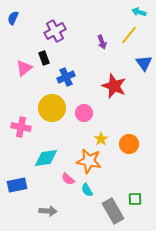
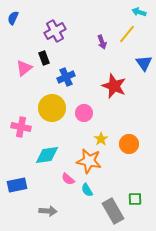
yellow line: moved 2 px left, 1 px up
cyan diamond: moved 1 px right, 3 px up
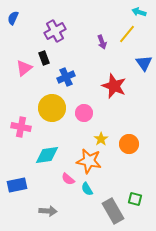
cyan semicircle: moved 1 px up
green square: rotated 16 degrees clockwise
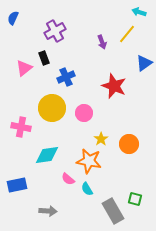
blue triangle: rotated 30 degrees clockwise
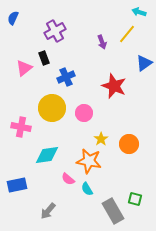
gray arrow: rotated 126 degrees clockwise
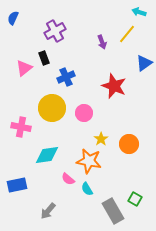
green square: rotated 16 degrees clockwise
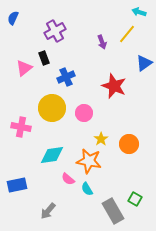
cyan diamond: moved 5 px right
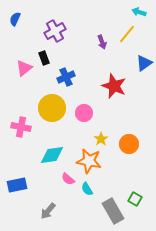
blue semicircle: moved 2 px right, 1 px down
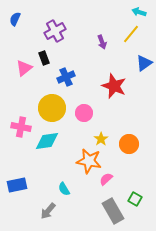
yellow line: moved 4 px right
cyan diamond: moved 5 px left, 14 px up
pink semicircle: moved 38 px right; rotated 96 degrees clockwise
cyan semicircle: moved 23 px left
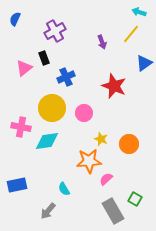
yellow star: rotated 16 degrees counterclockwise
orange star: rotated 15 degrees counterclockwise
